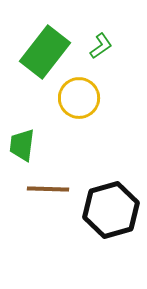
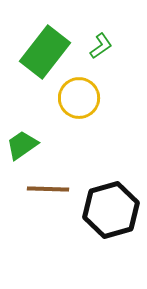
green trapezoid: rotated 48 degrees clockwise
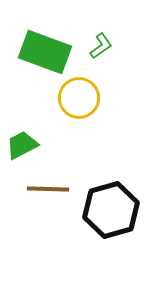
green rectangle: rotated 72 degrees clockwise
green trapezoid: rotated 8 degrees clockwise
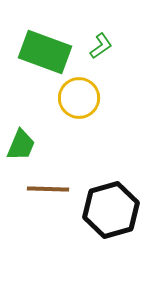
green trapezoid: moved 1 px left; rotated 140 degrees clockwise
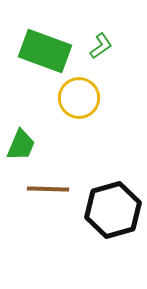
green rectangle: moved 1 px up
black hexagon: moved 2 px right
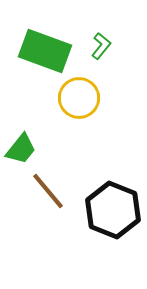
green L-shape: rotated 16 degrees counterclockwise
green trapezoid: moved 4 px down; rotated 16 degrees clockwise
brown line: moved 2 px down; rotated 48 degrees clockwise
black hexagon: rotated 22 degrees counterclockwise
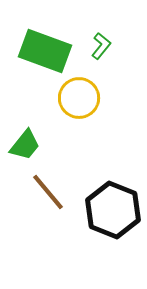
green trapezoid: moved 4 px right, 4 px up
brown line: moved 1 px down
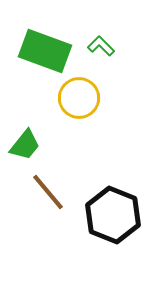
green L-shape: rotated 84 degrees counterclockwise
black hexagon: moved 5 px down
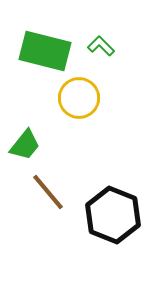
green rectangle: rotated 6 degrees counterclockwise
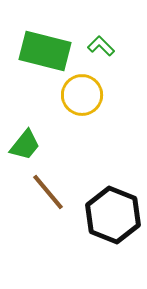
yellow circle: moved 3 px right, 3 px up
